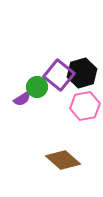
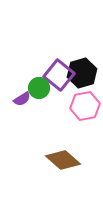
green circle: moved 2 px right, 1 px down
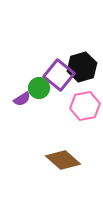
black hexagon: moved 6 px up
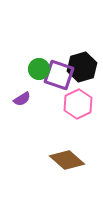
purple square: rotated 20 degrees counterclockwise
green circle: moved 19 px up
pink hexagon: moved 7 px left, 2 px up; rotated 16 degrees counterclockwise
brown diamond: moved 4 px right
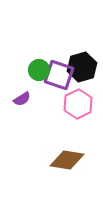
green circle: moved 1 px down
brown diamond: rotated 32 degrees counterclockwise
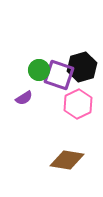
purple semicircle: moved 2 px right, 1 px up
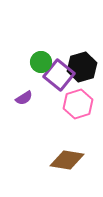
green circle: moved 2 px right, 8 px up
purple square: rotated 20 degrees clockwise
pink hexagon: rotated 8 degrees clockwise
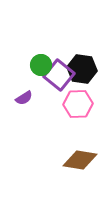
green circle: moved 3 px down
black hexagon: moved 2 px down; rotated 24 degrees clockwise
pink hexagon: rotated 16 degrees clockwise
brown diamond: moved 13 px right
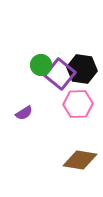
purple square: moved 1 px right, 1 px up
purple semicircle: moved 15 px down
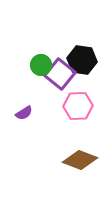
black hexagon: moved 9 px up
pink hexagon: moved 2 px down
brown diamond: rotated 12 degrees clockwise
